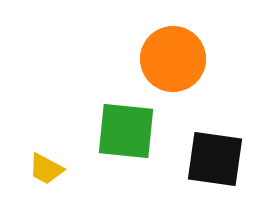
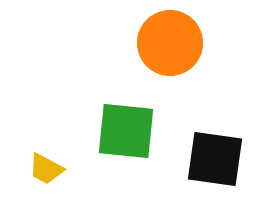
orange circle: moved 3 px left, 16 px up
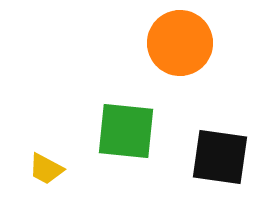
orange circle: moved 10 px right
black square: moved 5 px right, 2 px up
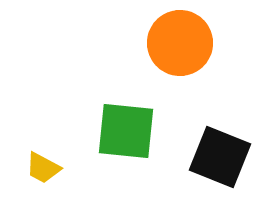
black square: rotated 14 degrees clockwise
yellow trapezoid: moved 3 px left, 1 px up
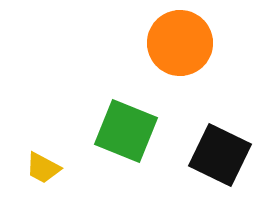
green square: rotated 16 degrees clockwise
black square: moved 2 px up; rotated 4 degrees clockwise
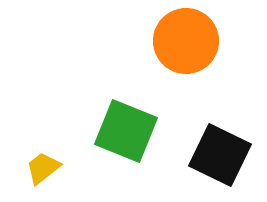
orange circle: moved 6 px right, 2 px up
yellow trapezoid: rotated 114 degrees clockwise
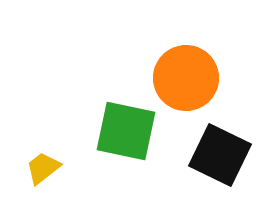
orange circle: moved 37 px down
green square: rotated 10 degrees counterclockwise
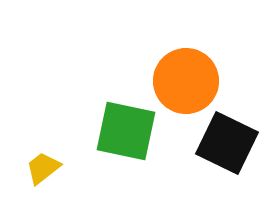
orange circle: moved 3 px down
black square: moved 7 px right, 12 px up
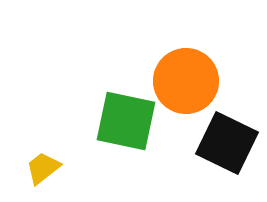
green square: moved 10 px up
